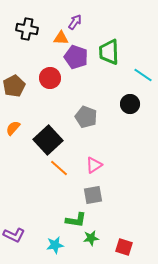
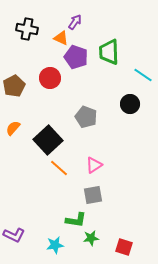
orange triangle: rotated 21 degrees clockwise
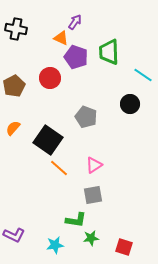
black cross: moved 11 px left
black square: rotated 12 degrees counterclockwise
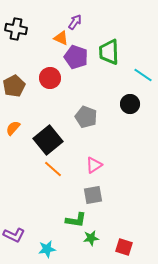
black square: rotated 16 degrees clockwise
orange line: moved 6 px left, 1 px down
cyan star: moved 8 px left, 4 px down
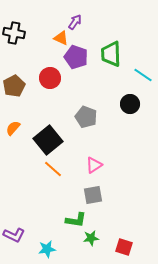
black cross: moved 2 px left, 4 px down
green trapezoid: moved 2 px right, 2 px down
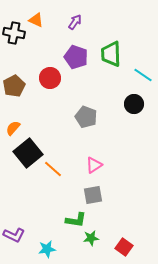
orange triangle: moved 25 px left, 18 px up
black circle: moved 4 px right
black square: moved 20 px left, 13 px down
red square: rotated 18 degrees clockwise
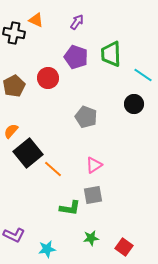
purple arrow: moved 2 px right
red circle: moved 2 px left
orange semicircle: moved 2 px left, 3 px down
green L-shape: moved 6 px left, 12 px up
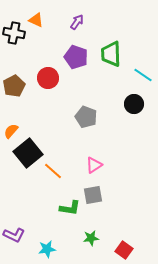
orange line: moved 2 px down
red square: moved 3 px down
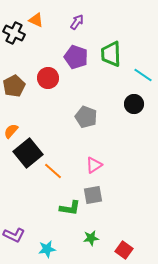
black cross: rotated 15 degrees clockwise
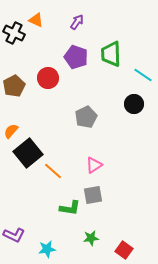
gray pentagon: rotated 25 degrees clockwise
